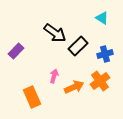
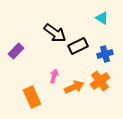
black rectangle: rotated 18 degrees clockwise
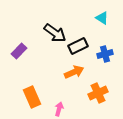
purple rectangle: moved 3 px right
pink arrow: moved 5 px right, 33 px down
orange cross: moved 2 px left, 12 px down; rotated 12 degrees clockwise
orange arrow: moved 15 px up
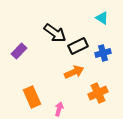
blue cross: moved 2 px left, 1 px up
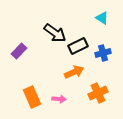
pink arrow: moved 10 px up; rotated 80 degrees clockwise
